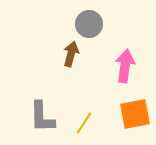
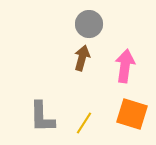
brown arrow: moved 11 px right, 4 px down
orange square: moved 3 px left; rotated 28 degrees clockwise
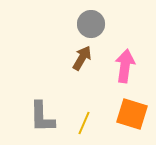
gray circle: moved 2 px right
brown arrow: rotated 15 degrees clockwise
yellow line: rotated 10 degrees counterclockwise
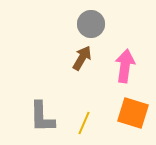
orange square: moved 1 px right, 1 px up
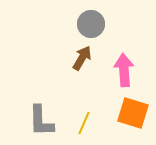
pink arrow: moved 1 px left, 4 px down; rotated 12 degrees counterclockwise
gray L-shape: moved 1 px left, 4 px down
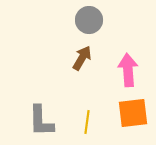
gray circle: moved 2 px left, 4 px up
pink arrow: moved 4 px right
orange square: rotated 24 degrees counterclockwise
yellow line: moved 3 px right, 1 px up; rotated 15 degrees counterclockwise
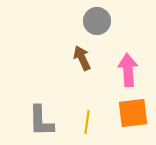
gray circle: moved 8 px right, 1 px down
brown arrow: rotated 55 degrees counterclockwise
